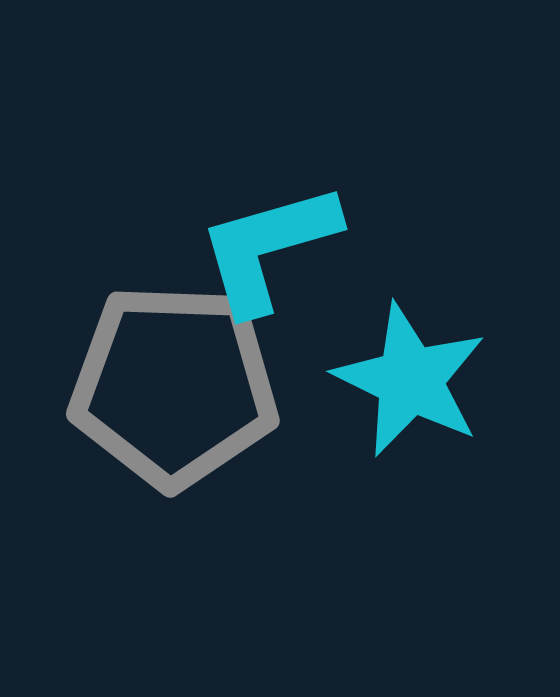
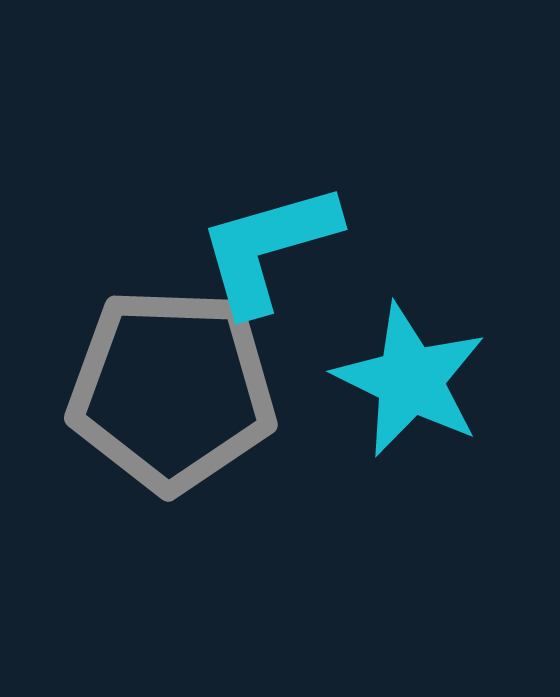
gray pentagon: moved 2 px left, 4 px down
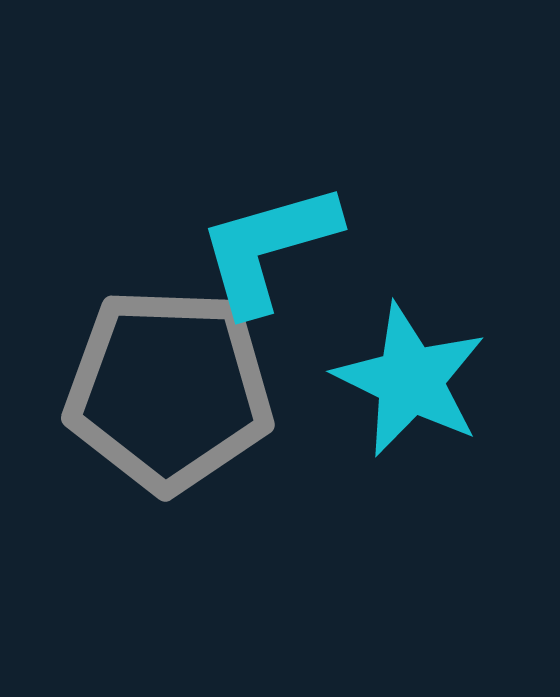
gray pentagon: moved 3 px left
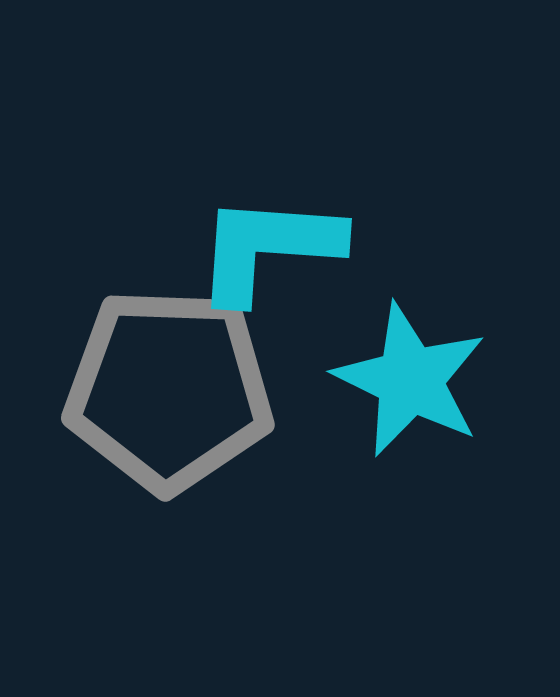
cyan L-shape: rotated 20 degrees clockwise
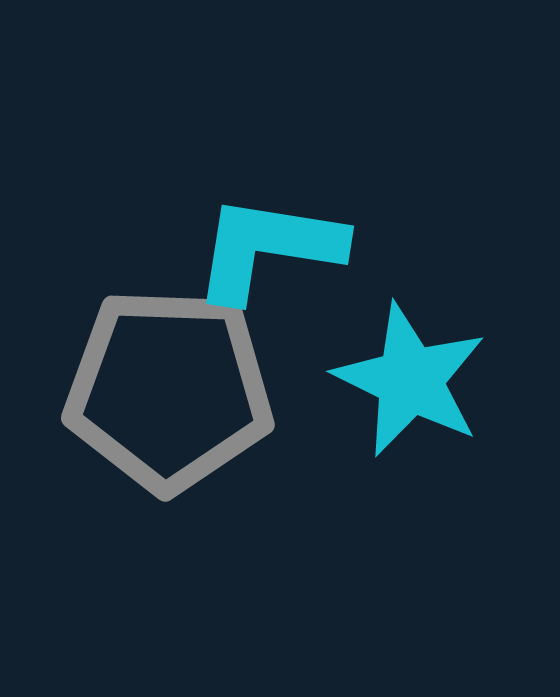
cyan L-shape: rotated 5 degrees clockwise
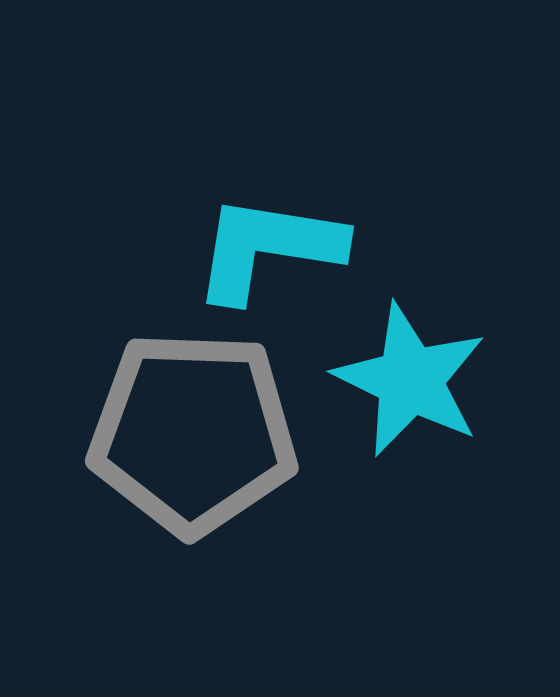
gray pentagon: moved 24 px right, 43 px down
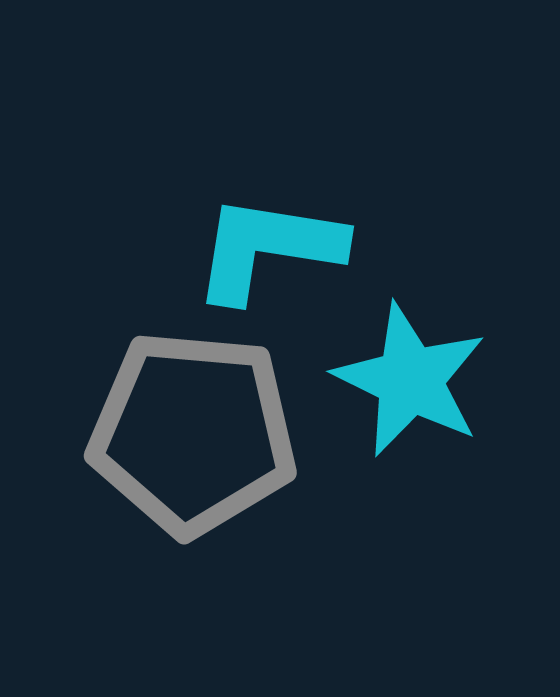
gray pentagon: rotated 3 degrees clockwise
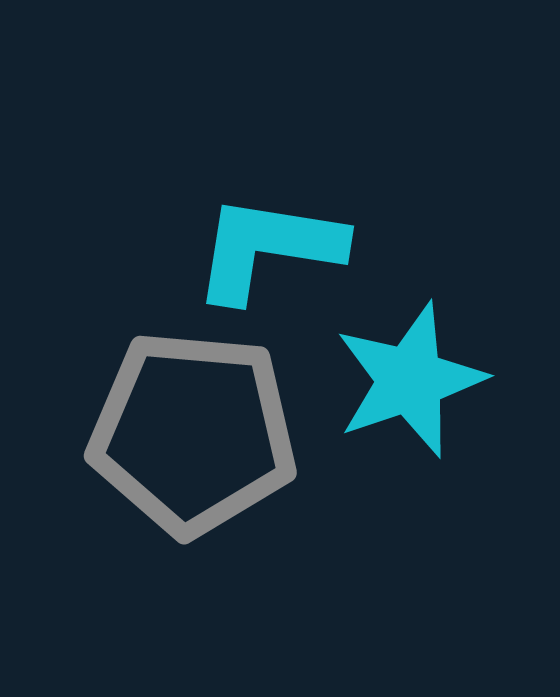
cyan star: rotated 27 degrees clockwise
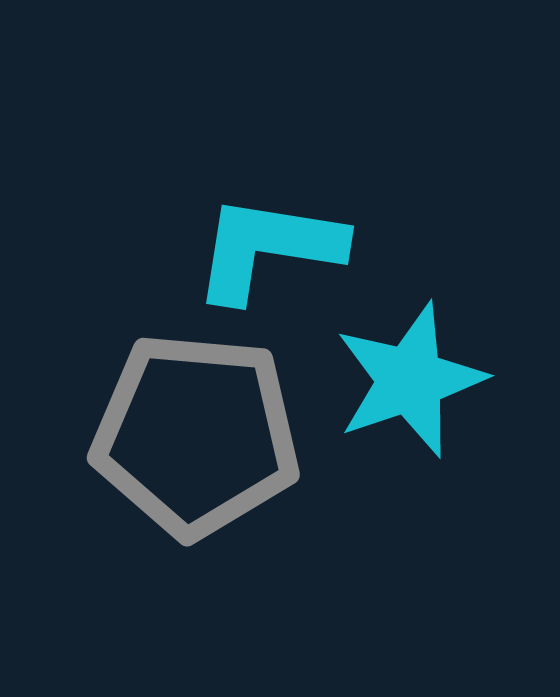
gray pentagon: moved 3 px right, 2 px down
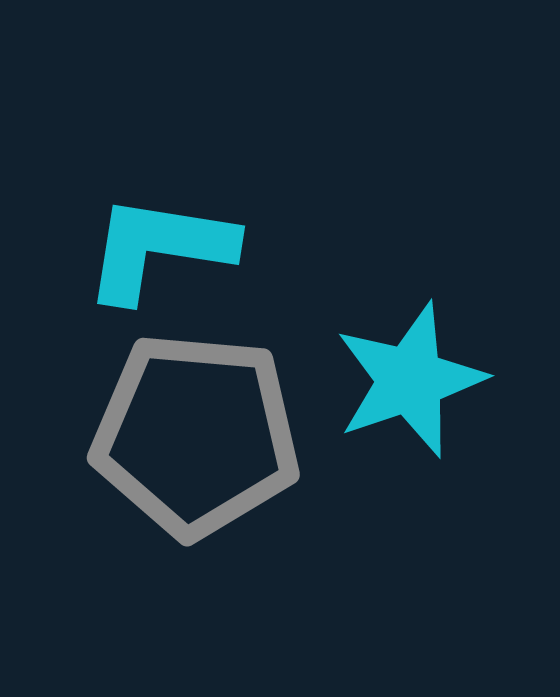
cyan L-shape: moved 109 px left
